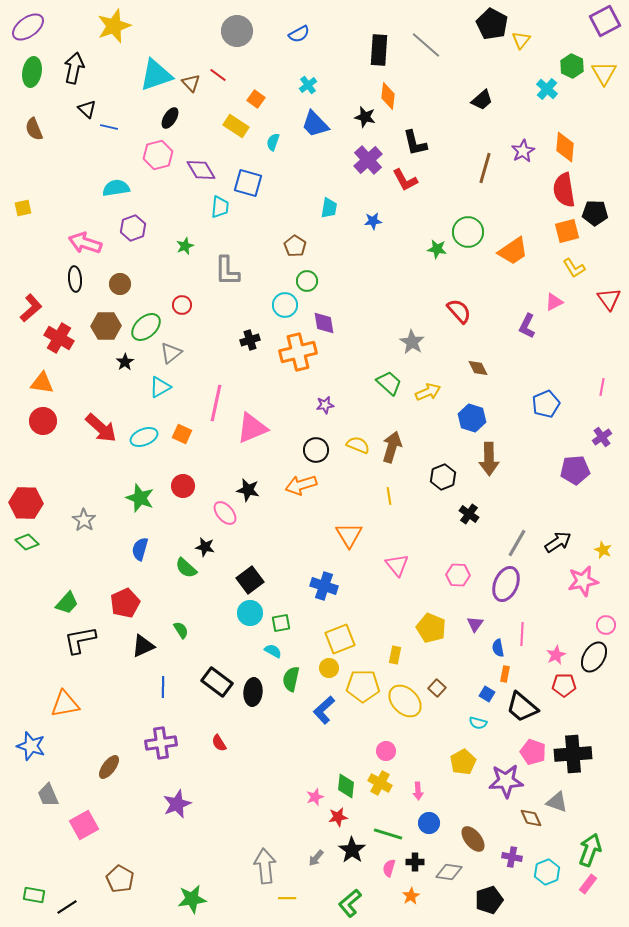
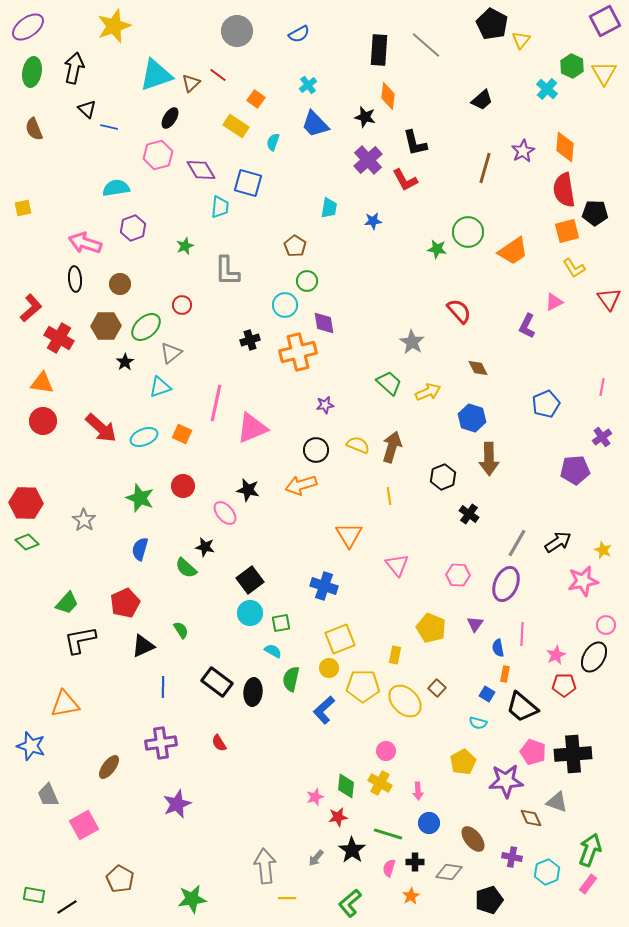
brown triangle at (191, 83): rotated 30 degrees clockwise
cyan triangle at (160, 387): rotated 10 degrees clockwise
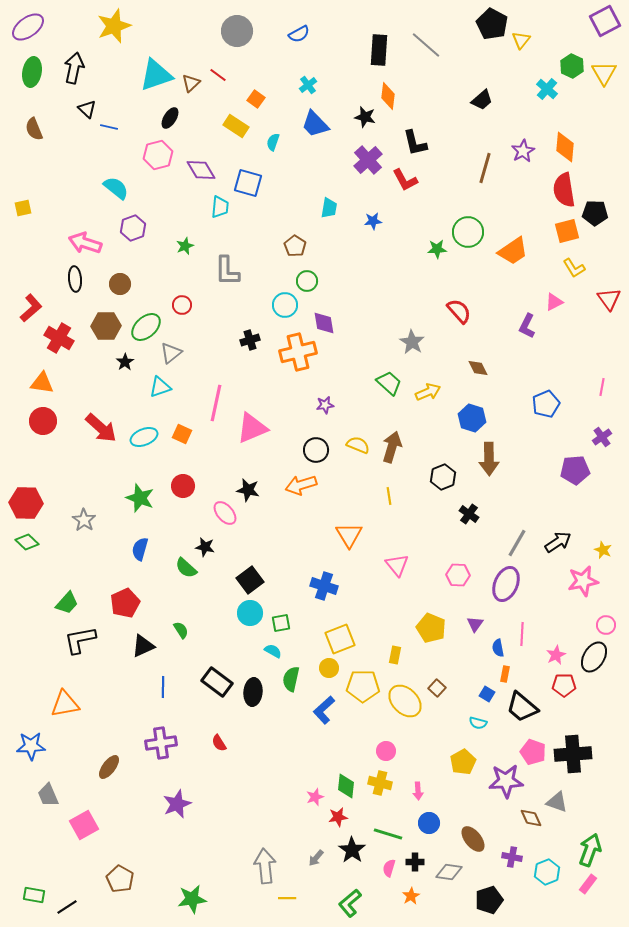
cyan semicircle at (116, 188): rotated 48 degrees clockwise
green star at (437, 249): rotated 12 degrees counterclockwise
blue star at (31, 746): rotated 20 degrees counterclockwise
yellow cross at (380, 783): rotated 15 degrees counterclockwise
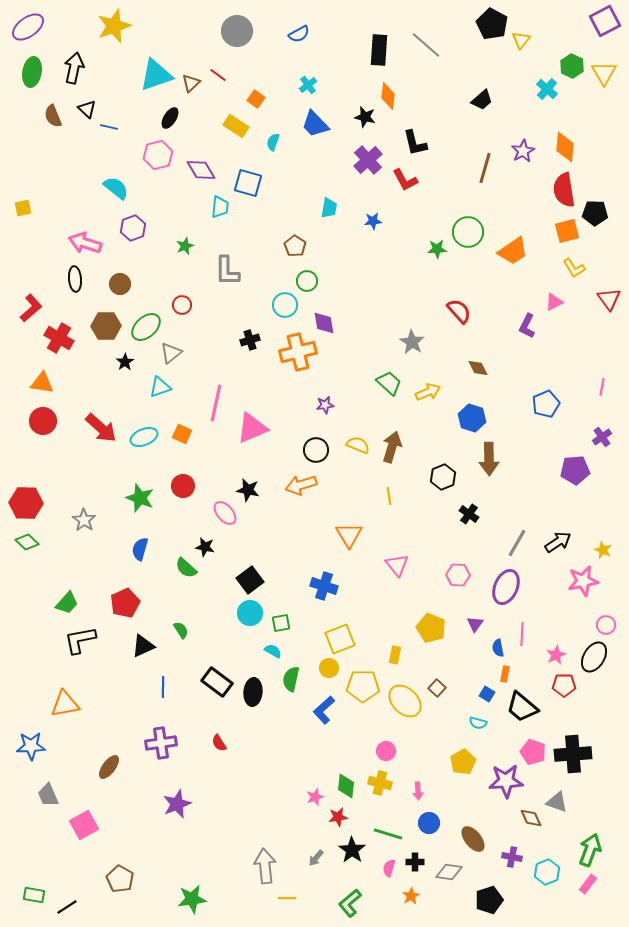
brown semicircle at (34, 129): moved 19 px right, 13 px up
purple ellipse at (506, 584): moved 3 px down
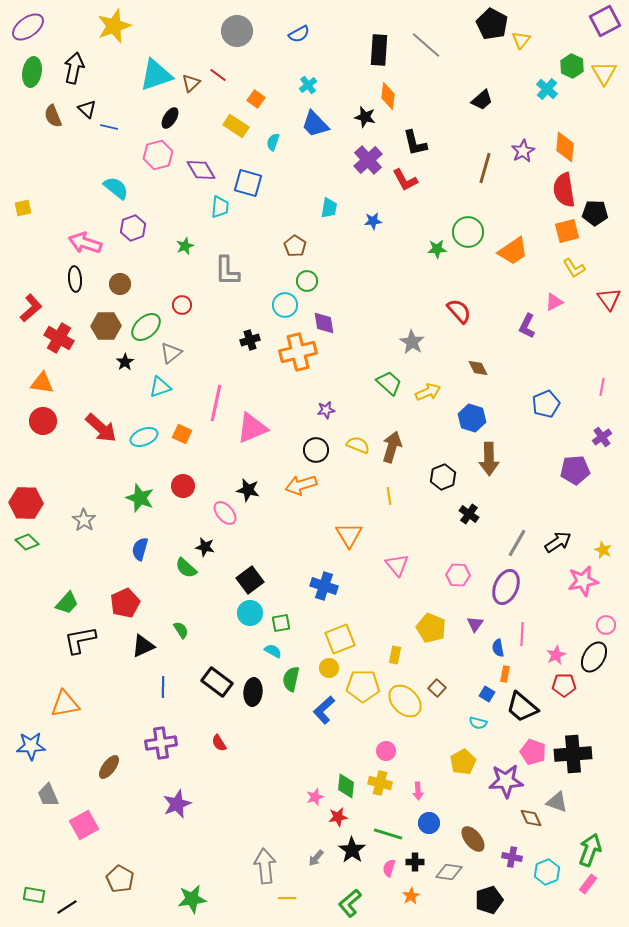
purple star at (325, 405): moved 1 px right, 5 px down
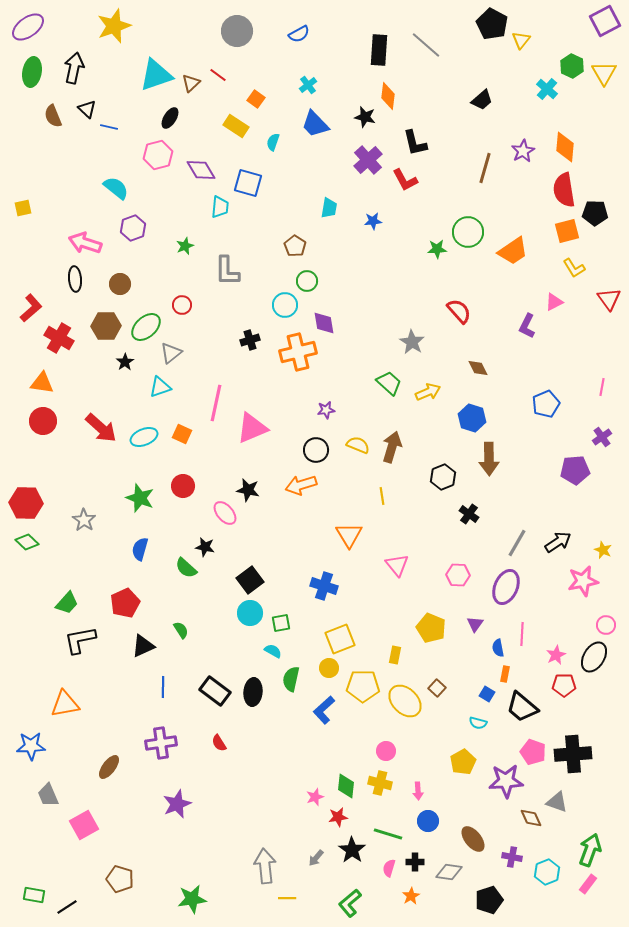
yellow line at (389, 496): moved 7 px left
black rectangle at (217, 682): moved 2 px left, 9 px down
blue circle at (429, 823): moved 1 px left, 2 px up
brown pentagon at (120, 879): rotated 12 degrees counterclockwise
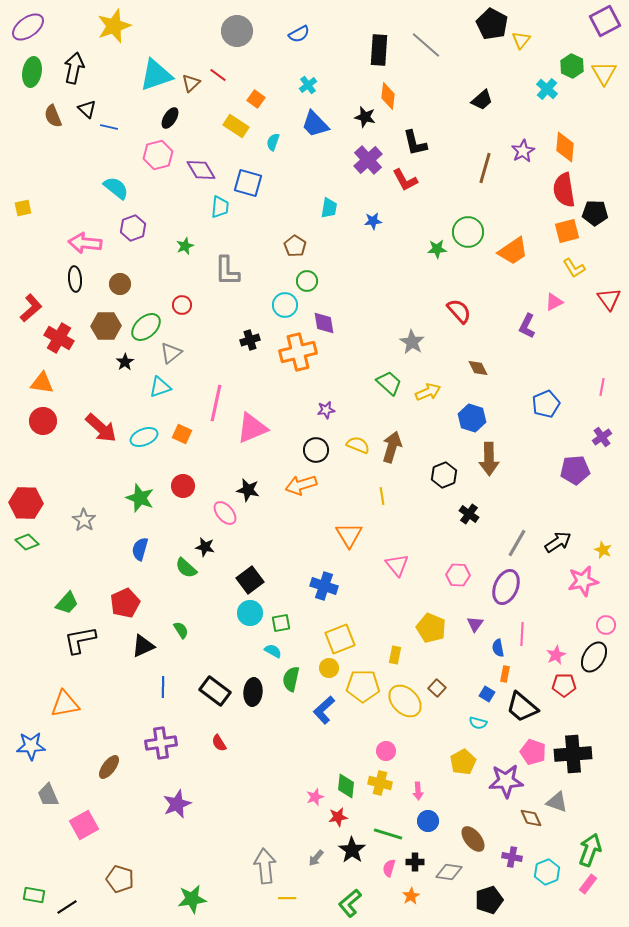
pink arrow at (85, 243): rotated 12 degrees counterclockwise
black hexagon at (443, 477): moved 1 px right, 2 px up
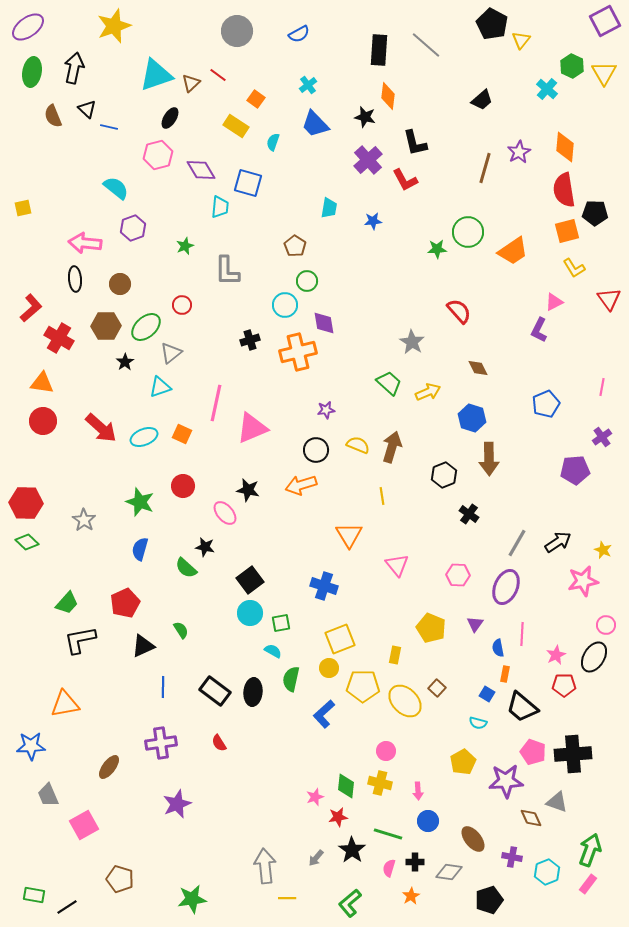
purple star at (523, 151): moved 4 px left, 1 px down
purple L-shape at (527, 326): moved 12 px right, 4 px down
green star at (140, 498): moved 4 px down
blue L-shape at (324, 710): moved 4 px down
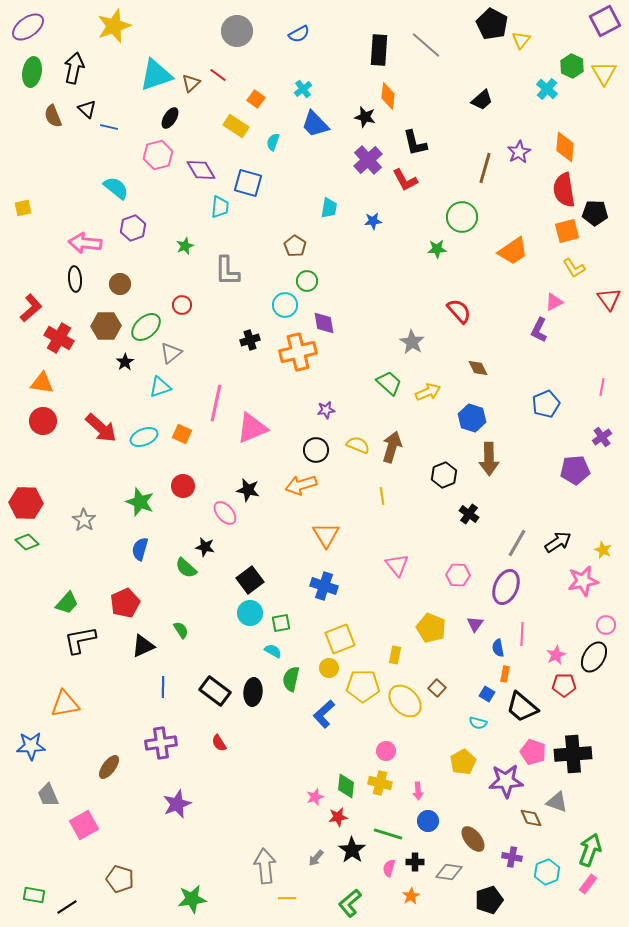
cyan cross at (308, 85): moved 5 px left, 4 px down
green circle at (468, 232): moved 6 px left, 15 px up
orange triangle at (349, 535): moved 23 px left
